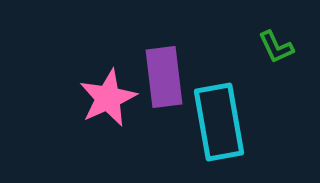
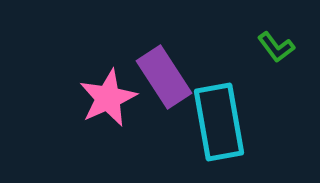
green L-shape: rotated 12 degrees counterclockwise
purple rectangle: rotated 26 degrees counterclockwise
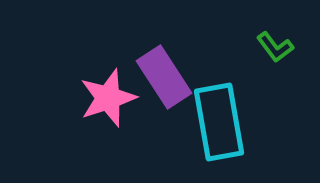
green L-shape: moved 1 px left
pink star: rotated 6 degrees clockwise
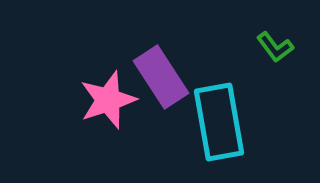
purple rectangle: moved 3 px left
pink star: moved 2 px down
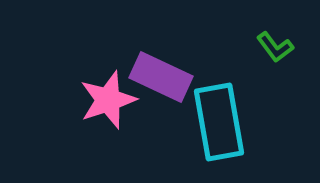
purple rectangle: rotated 32 degrees counterclockwise
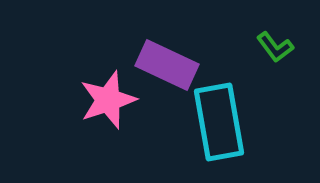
purple rectangle: moved 6 px right, 12 px up
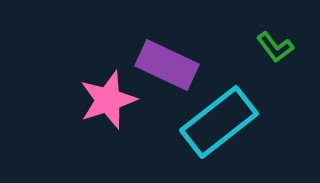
cyan rectangle: rotated 62 degrees clockwise
